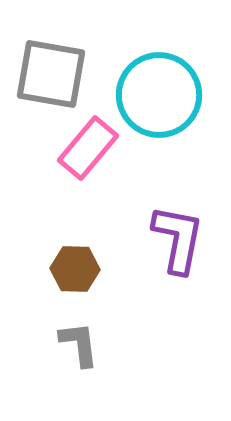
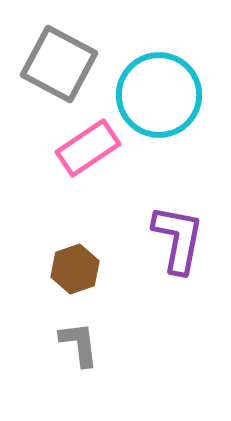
gray square: moved 8 px right, 10 px up; rotated 18 degrees clockwise
pink rectangle: rotated 16 degrees clockwise
brown hexagon: rotated 21 degrees counterclockwise
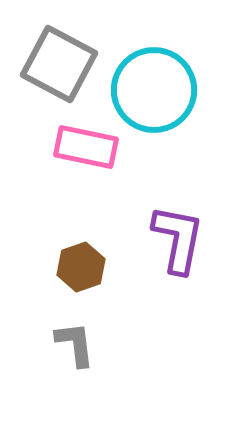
cyan circle: moved 5 px left, 5 px up
pink rectangle: moved 2 px left, 1 px up; rotated 46 degrees clockwise
brown hexagon: moved 6 px right, 2 px up
gray L-shape: moved 4 px left
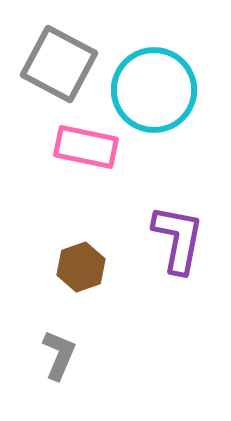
gray L-shape: moved 16 px left, 11 px down; rotated 30 degrees clockwise
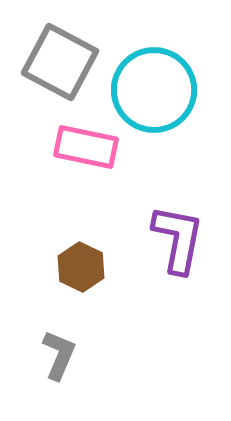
gray square: moved 1 px right, 2 px up
brown hexagon: rotated 15 degrees counterclockwise
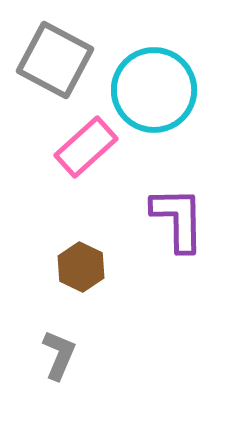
gray square: moved 5 px left, 2 px up
pink rectangle: rotated 54 degrees counterclockwise
purple L-shape: moved 20 px up; rotated 12 degrees counterclockwise
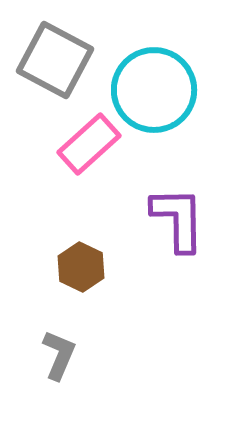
pink rectangle: moved 3 px right, 3 px up
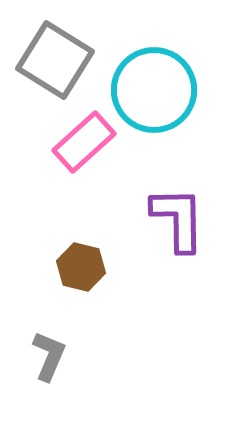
gray square: rotated 4 degrees clockwise
pink rectangle: moved 5 px left, 2 px up
brown hexagon: rotated 12 degrees counterclockwise
gray L-shape: moved 10 px left, 1 px down
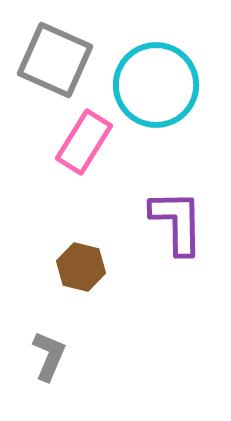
gray square: rotated 8 degrees counterclockwise
cyan circle: moved 2 px right, 5 px up
pink rectangle: rotated 16 degrees counterclockwise
purple L-shape: moved 1 px left, 3 px down
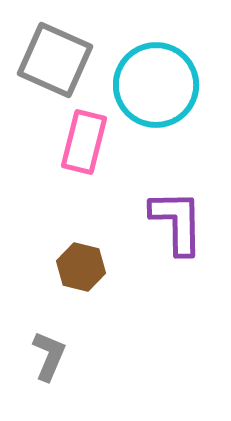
pink rectangle: rotated 18 degrees counterclockwise
